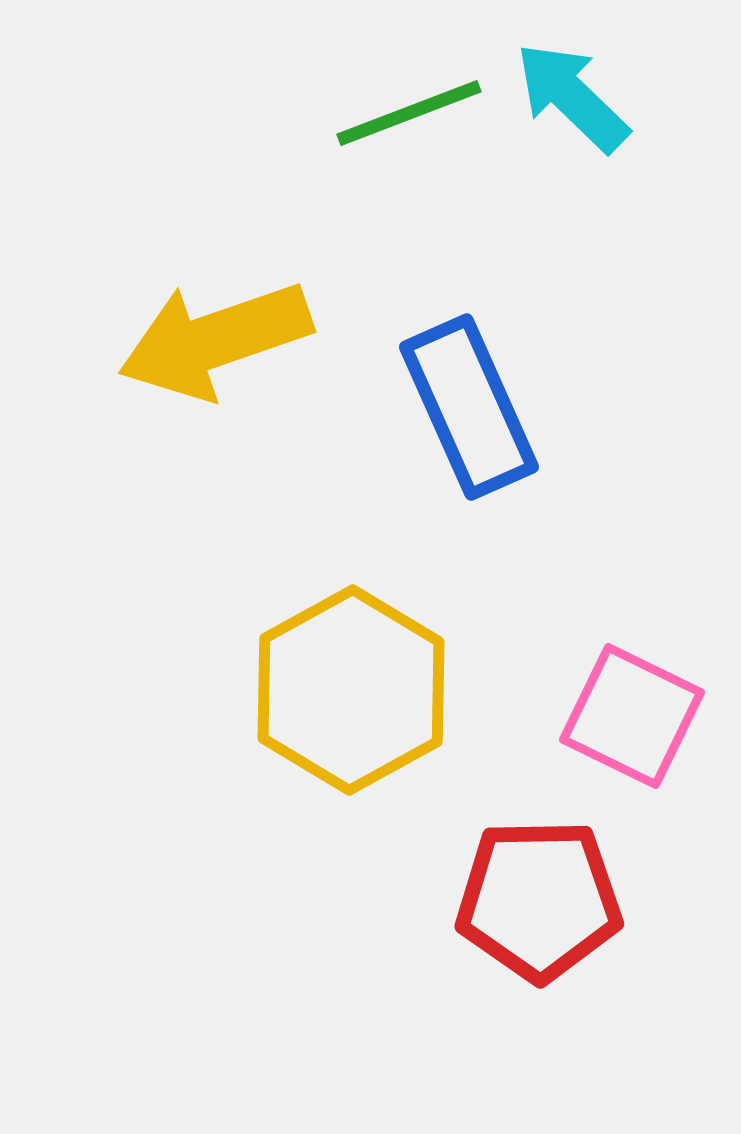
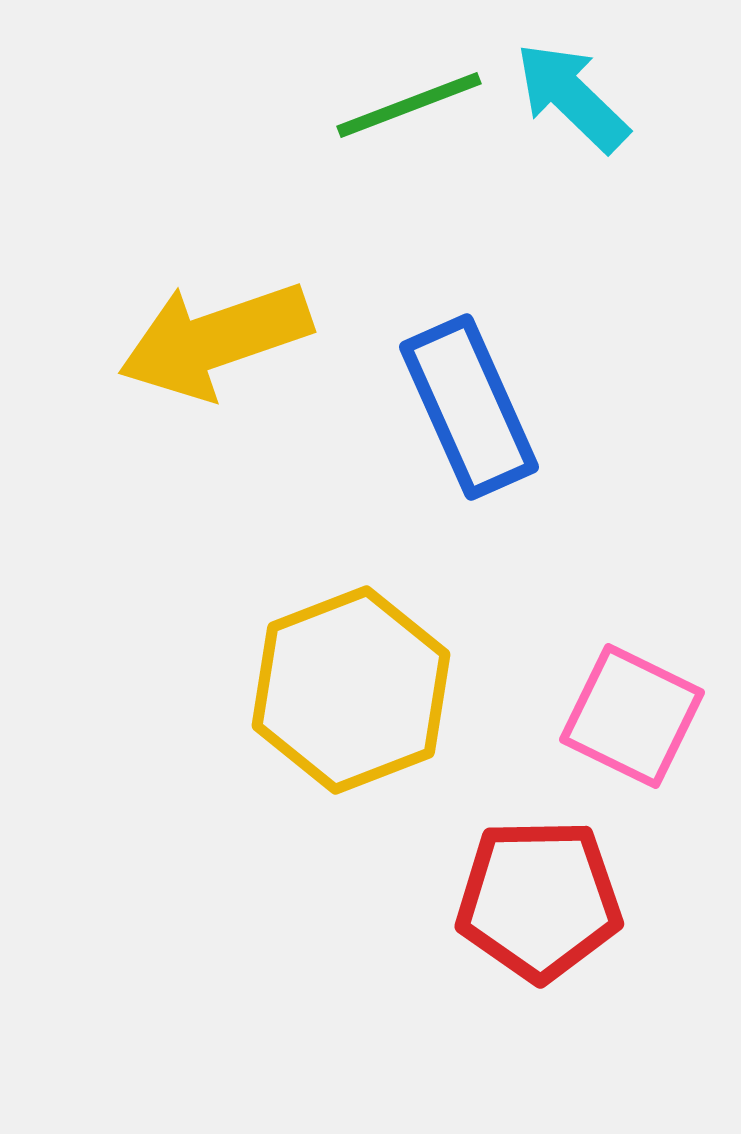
green line: moved 8 px up
yellow hexagon: rotated 8 degrees clockwise
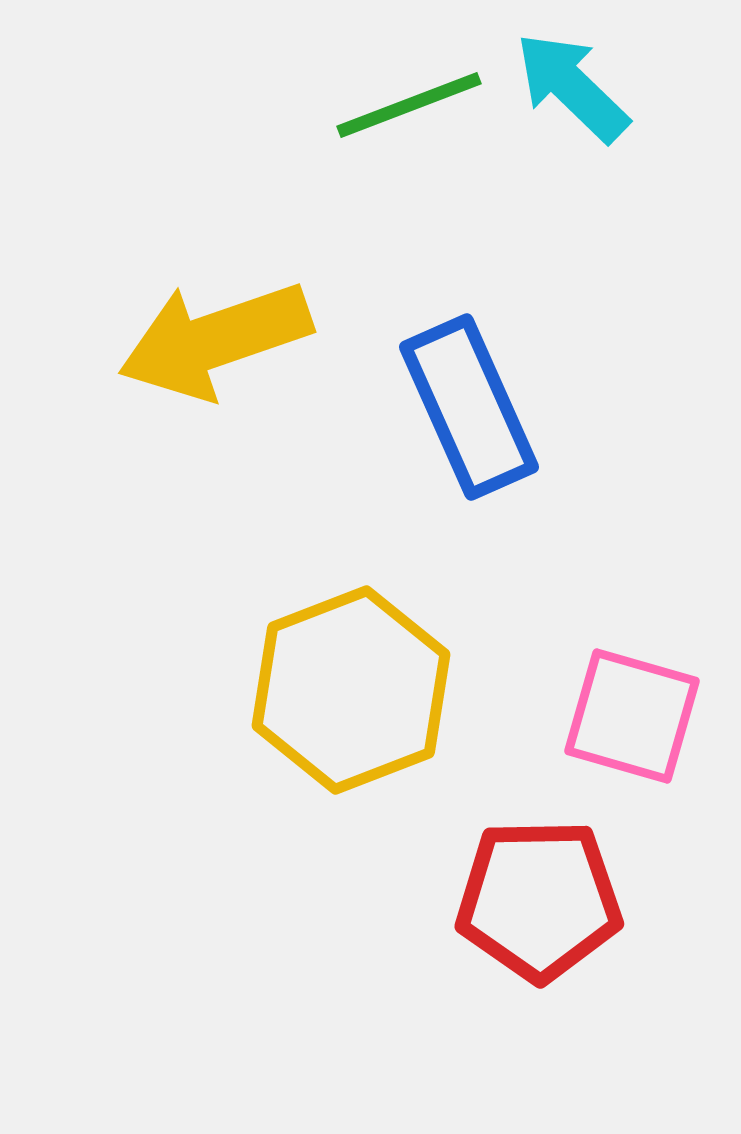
cyan arrow: moved 10 px up
pink square: rotated 10 degrees counterclockwise
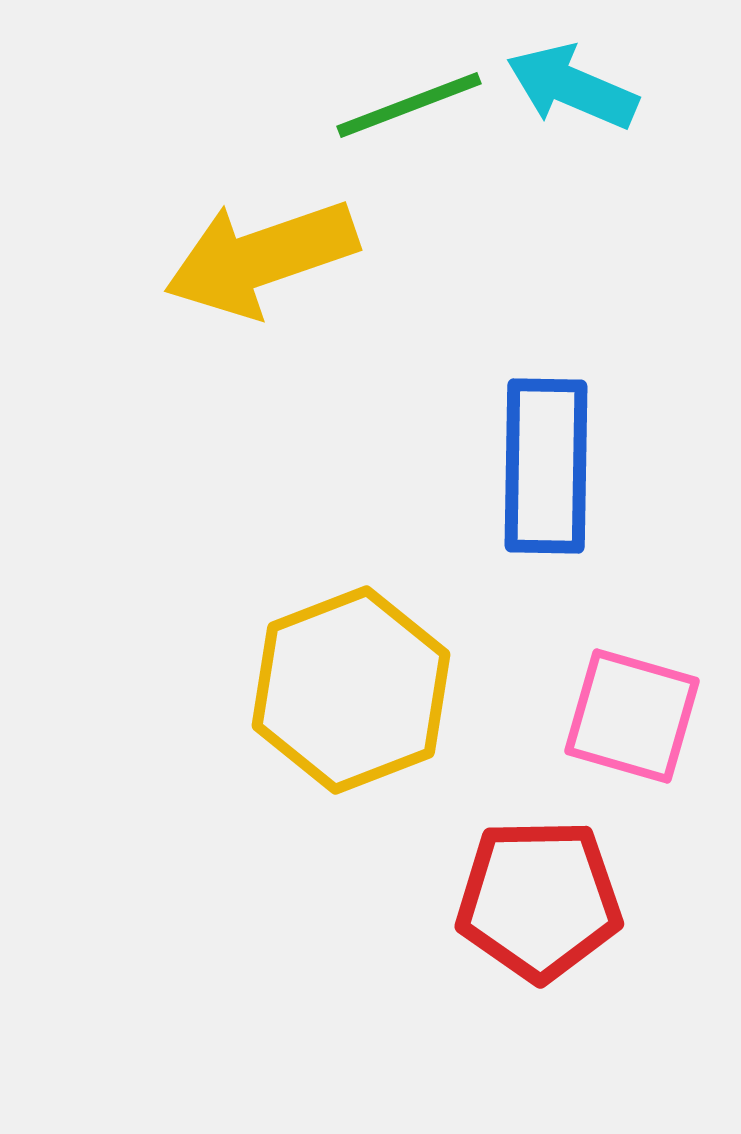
cyan arrow: rotated 21 degrees counterclockwise
yellow arrow: moved 46 px right, 82 px up
blue rectangle: moved 77 px right, 59 px down; rotated 25 degrees clockwise
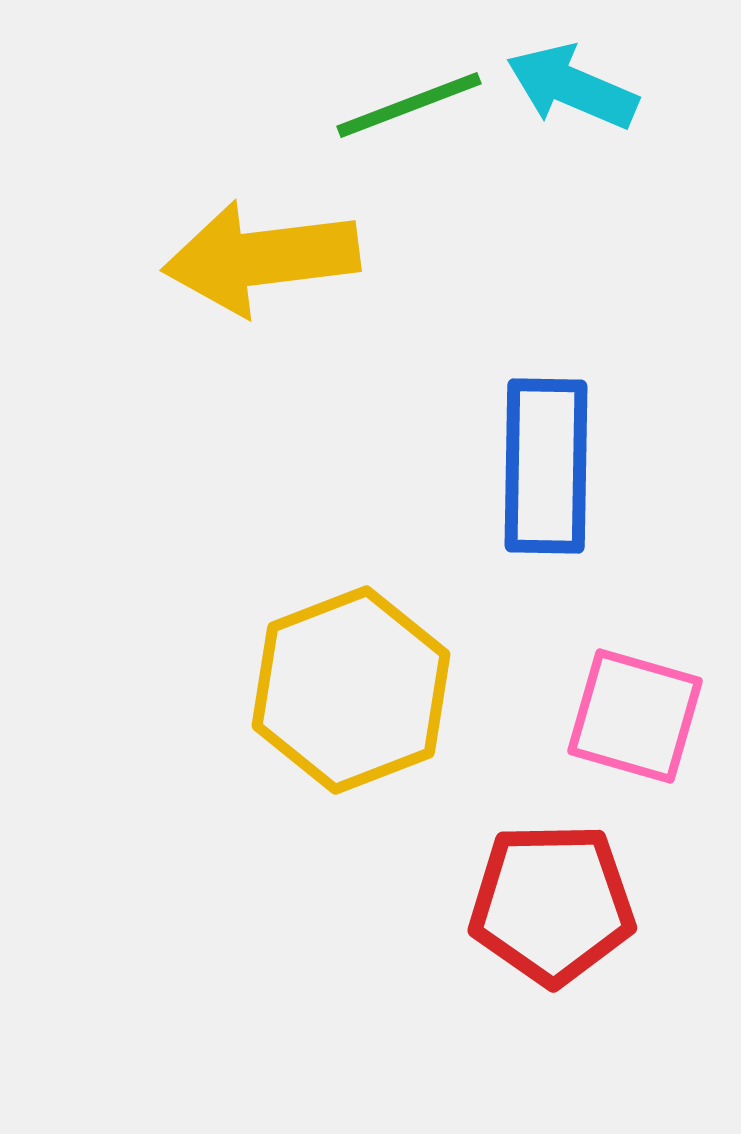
yellow arrow: rotated 12 degrees clockwise
pink square: moved 3 px right
red pentagon: moved 13 px right, 4 px down
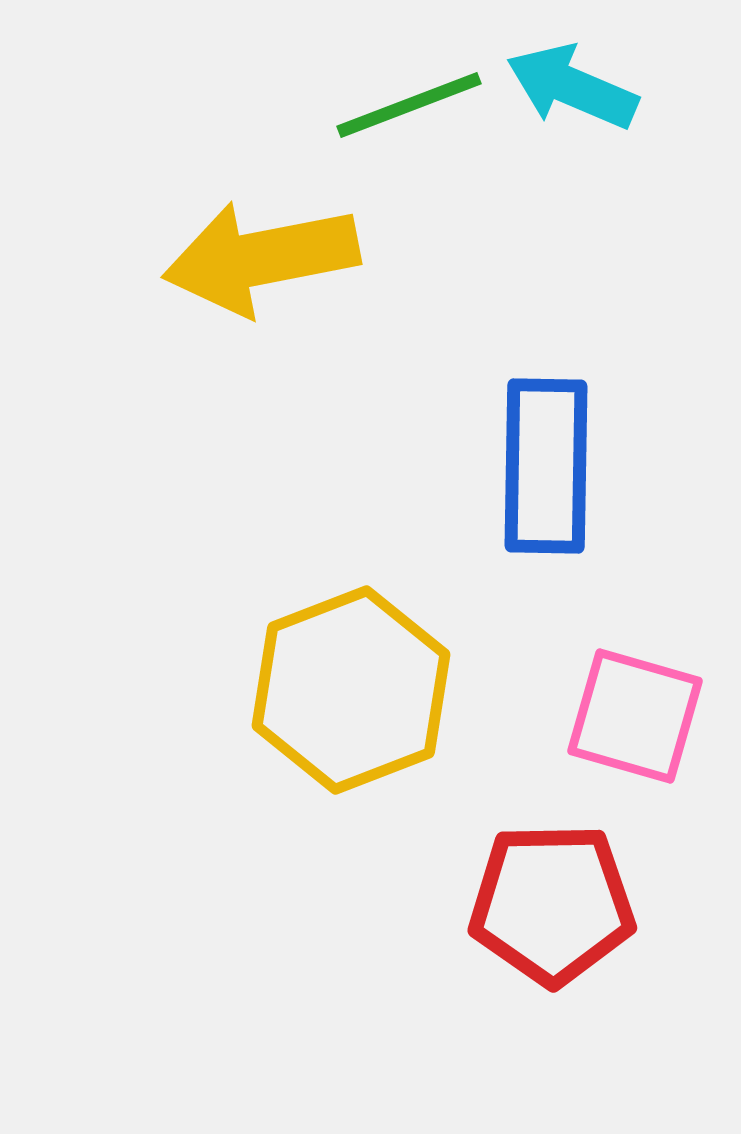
yellow arrow: rotated 4 degrees counterclockwise
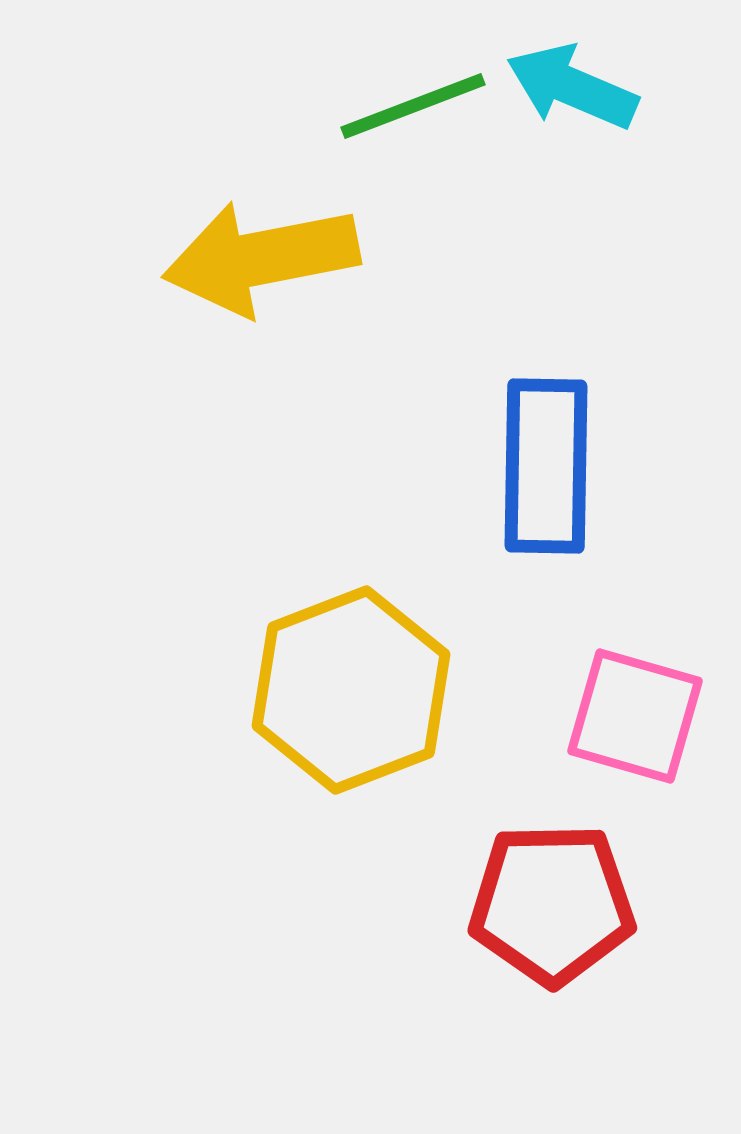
green line: moved 4 px right, 1 px down
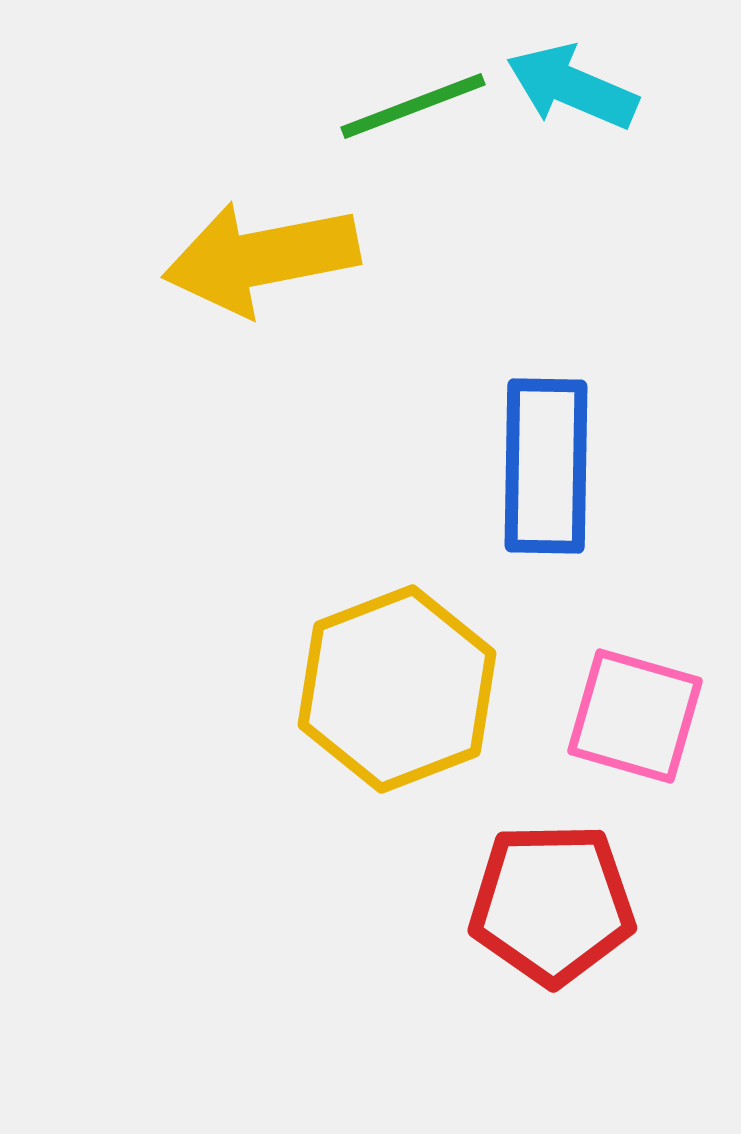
yellow hexagon: moved 46 px right, 1 px up
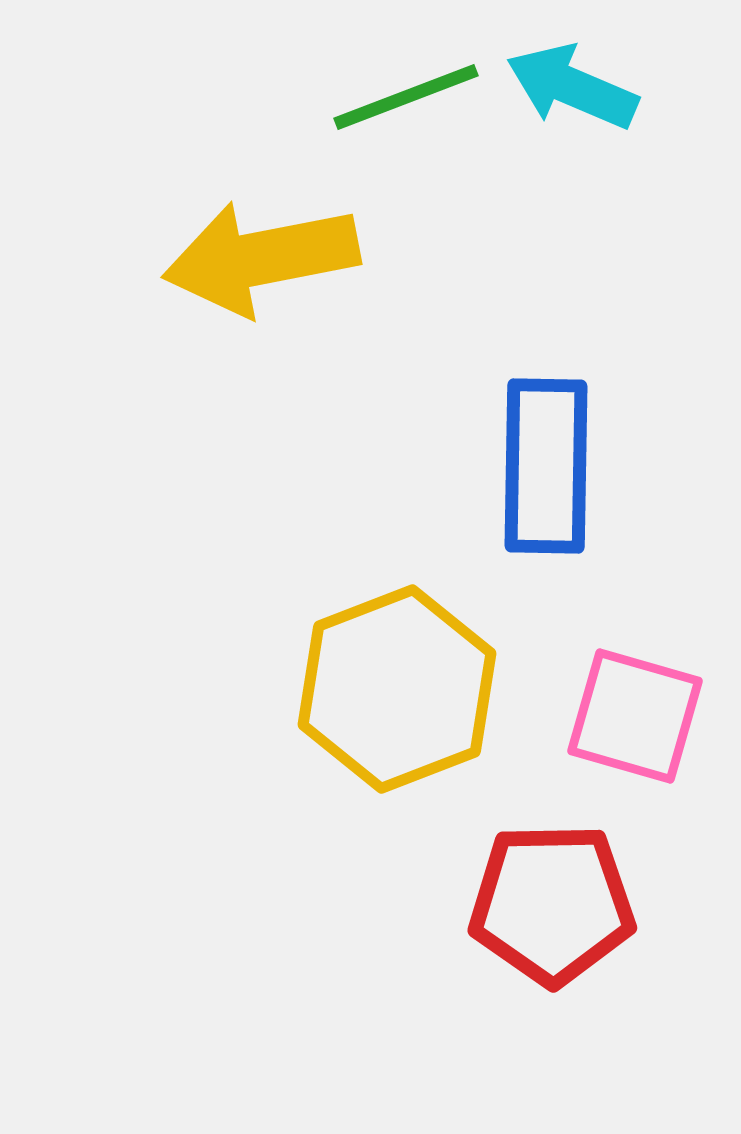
green line: moved 7 px left, 9 px up
